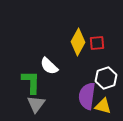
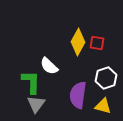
red square: rotated 14 degrees clockwise
purple semicircle: moved 9 px left, 1 px up
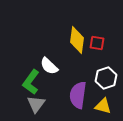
yellow diamond: moved 1 px left, 2 px up; rotated 20 degrees counterclockwise
green L-shape: rotated 145 degrees counterclockwise
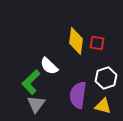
yellow diamond: moved 1 px left, 1 px down
green L-shape: rotated 10 degrees clockwise
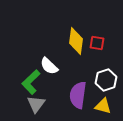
white hexagon: moved 2 px down
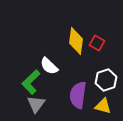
red square: rotated 21 degrees clockwise
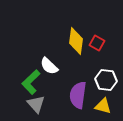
white hexagon: rotated 25 degrees clockwise
gray triangle: rotated 18 degrees counterclockwise
